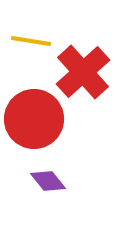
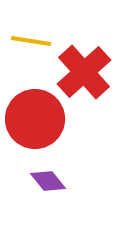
red cross: moved 1 px right
red circle: moved 1 px right
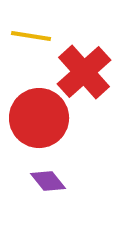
yellow line: moved 5 px up
red circle: moved 4 px right, 1 px up
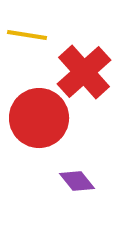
yellow line: moved 4 px left, 1 px up
purple diamond: moved 29 px right
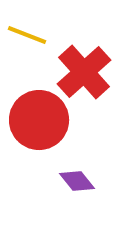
yellow line: rotated 12 degrees clockwise
red circle: moved 2 px down
